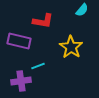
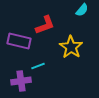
red L-shape: moved 2 px right, 4 px down; rotated 30 degrees counterclockwise
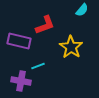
purple cross: rotated 18 degrees clockwise
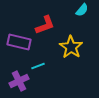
purple rectangle: moved 1 px down
purple cross: moved 2 px left; rotated 36 degrees counterclockwise
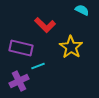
cyan semicircle: rotated 104 degrees counterclockwise
red L-shape: rotated 65 degrees clockwise
purple rectangle: moved 2 px right, 6 px down
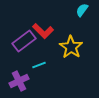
cyan semicircle: rotated 80 degrees counterclockwise
red L-shape: moved 2 px left, 6 px down
purple rectangle: moved 3 px right, 7 px up; rotated 50 degrees counterclockwise
cyan line: moved 1 px right, 1 px up
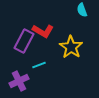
cyan semicircle: rotated 56 degrees counterclockwise
red L-shape: rotated 15 degrees counterclockwise
purple rectangle: rotated 25 degrees counterclockwise
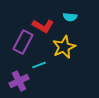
cyan semicircle: moved 12 px left, 7 px down; rotated 64 degrees counterclockwise
red L-shape: moved 5 px up
purple rectangle: moved 1 px left, 1 px down
yellow star: moved 7 px left; rotated 15 degrees clockwise
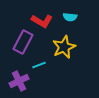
red L-shape: moved 1 px left, 5 px up
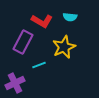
purple cross: moved 4 px left, 2 px down
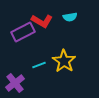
cyan semicircle: rotated 16 degrees counterclockwise
purple rectangle: moved 10 px up; rotated 35 degrees clockwise
yellow star: moved 14 px down; rotated 15 degrees counterclockwise
purple cross: rotated 12 degrees counterclockwise
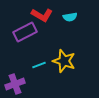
red L-shape: moved 6 px up
purple rectangle: moved 2 px right
yellow star: rotated 15 degrees counterclockwise
purple cross: moved 1 px down; rotated 18 degrees clockwise
